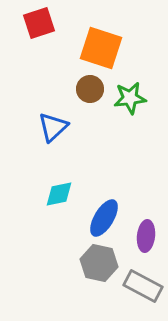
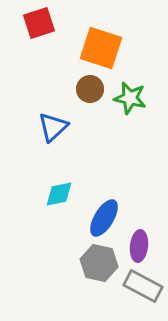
green star: rotated 20 degrees clockwise
purple ellipse: moved 7 px left, 10 px down
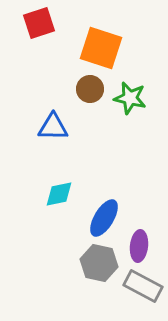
blue triangle: rotated 44 degrees clockwise
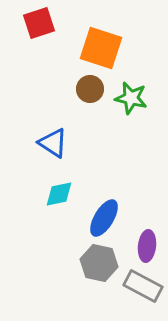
green star: moved 1 px right
blue triangle: moved 16 px down; rotated 32 degrees clockwise
purple ellipse: moved 8 px right
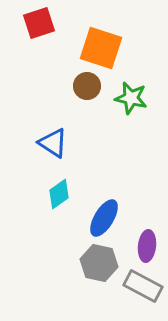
brown circle: moved 3 px left, 3 px up
cyan diamond: rotated 24 degrees counterclockwise
